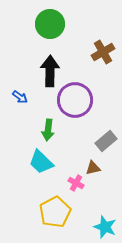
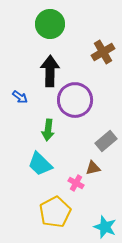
cyan trapezoid: moved 1 px left, 2 px down
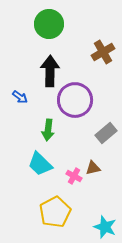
green circle: moved 1 px left
gray rectangle: moved 8 px up
pink cross: moved 2 px left, 7 px up
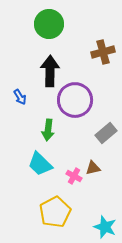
brown cross: rotated 15 degrees clockwise
blue arrow: rotated 21 degrees clockwise
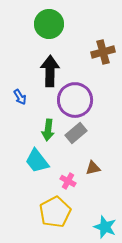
gray rectangle: moved 30 px left
cyan trapezoid: moved 3 px left, 3 px up; rotated 8 degrees clockwise
pink cross: moved 6 px left, 5 px down
